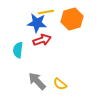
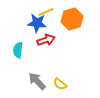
yellow line: rotated 14 degrees counterclockwise
red arrow: moved 4 px right
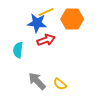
orange hexagon: rotated 15 degrees clockwise
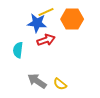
gray arrow: rotated 12 degrees counterclockwise
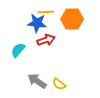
yellow line: rotated 21 degrees clockwise
cyan semicircle: rotated 35 degrees clockwise
yellow semicircle: moved 1 px left
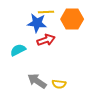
cyan semicircle: rotated 21 degrees clockwise
yellow semicircle: rotated 32 degrees counterclockwise
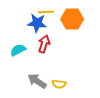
red arrow: moved 2 px left, 4 px down; rotated 54 degrees counterclockwise
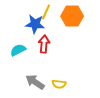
yellow line: rotated 63 degrees counterclockwise
orange hexagon: moved 3 px up
blue star: moved 2 px left, 1 px down
red arrow: rotated 12 degrees counterclockwise
gray arrow: moved 2 px left, 1 px down
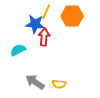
red arrow: moved 7 px up
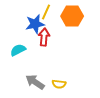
blue star: rotated 18 degrees counterclockwise
